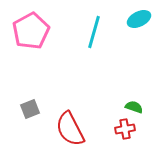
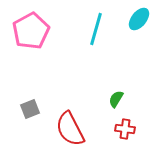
cyan ellipse: rotated 25 degrees counterclockwise
cyan line: moved 2 px right, 3 px up
green semicircle: moved 18 px left, 8 px up; rotated 78 degrees counterclockwise
red cross: rotated 18 degrees clockwise
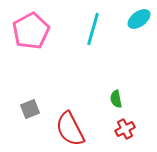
cyan ellipse: rotated 15 degrees clockwise
cyan line: moved 3 px left
green semicircle: rotated 42 degrees counterclockwise
red cross: rotated 36 degrees counterclockwise
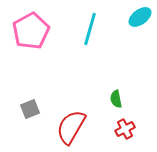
cyan ellipse: moved 1 px right, 2 px up
cyan line: moved 3 px left
red semicircle: moved 1 px right, 2 px up; rotated 57 degrees clockwise
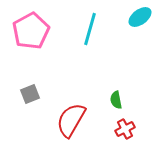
green semicircle: moved 1 px down
gray square: moved 15 px up
red semicircle: moved 7 px up
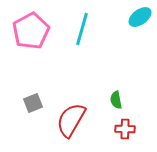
cyan line: moved 8 px left
gray square: moved 3 px right, 9 px down
red cross: rotated 30 degrees clockwise
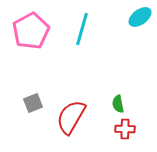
green semicircle: moved 2 px right, 4 px down
red semicircle: moved 3 px up
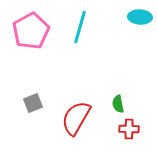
cyan ellipse: rotated 40 degrees clockwise
cyan line: moved 2 px left, 2 px up
red semicircle: moved 5 px right, 1 px down
red cross: moved 4 px right
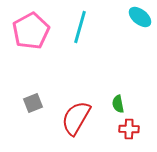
cyan ellipse: rotated 35 degrees clockwise
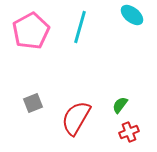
cyan ellipse: moved 8 px left, 2 px up
green semicircle: moved 2 px right, 1 px down; rotated 48 degrees clockwise
red cross: moved 3 px down; rotated 24 degrees counterclockwise
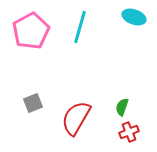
cyan ellipse: moved 2 px right, 2 px down; rotated 20 degrees counterclockwise
green semicircle: moved 2 px right, 2 px down; rotated 18 degrees counterclockwise
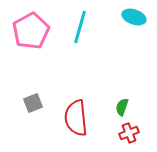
red semicircle: rotated 36 degrees counterclockwise
red cross: moved 1 px down
